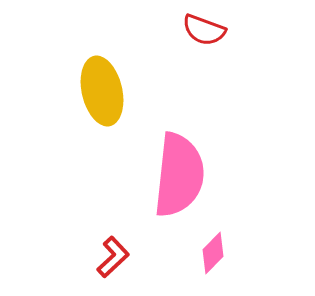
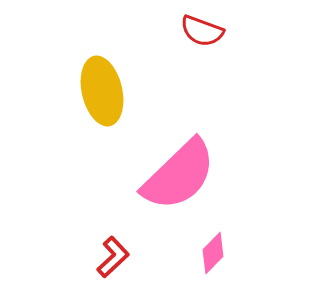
red semicircle: moved 2 px left, 1 px down
pink semicircle: rotated 40 degrees clockwise
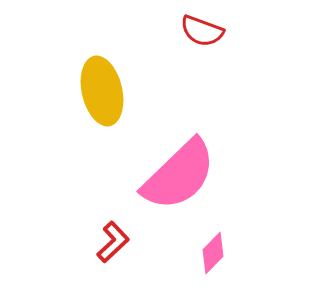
red L-shape: moved 15 px up
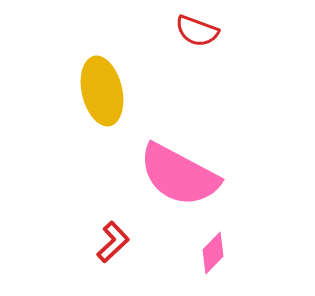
red semicircle: moved 5 px left
pink semicircle: rotated 72 degrees clockwise
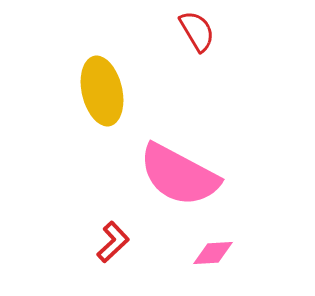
red semicircle: rotated 141 degrees counterclockwise
pink diamond: rotated 42 degrees clockwise
